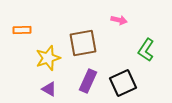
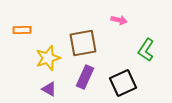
purple rectangle: moved 3 px left, 4 px up
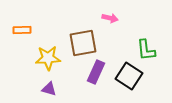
pink arrow: moved 9 px left, 2 px up
green L-shape: rotated 40 degrees counterclockwise
yellow star: rotated 15 degrees clockwise
purple rectangle: moved 11 px right, 5 px up
black square: moved 6 px right, 7 px up; rotated 32 degrees counterclockwise
purple triangle: rotated 14 degrees counterclockwise
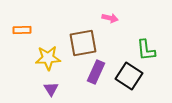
purple triangle: moved 2 px right; rotated 42 degrees clockwise
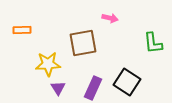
green L-shape: moved 7 px right, 7 px up
yellow star: moved 6 px down
purple rectangle: moved 3 px left, 16 px down
black square: moved 2 px left, 6 px down
purple triangle: moved 7 px right, 1 px up
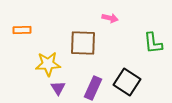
brown square: rotated 12 degrees clockwise
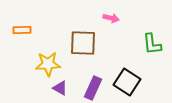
pink arrow: moved 1 px right
green L-shape: moved 1 px left, 1 px down
purple triangle: moved 2 px right; rotated 28 degrees counterclockwise
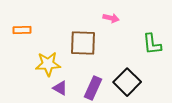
black square: rotated 12 degrees clockwise
